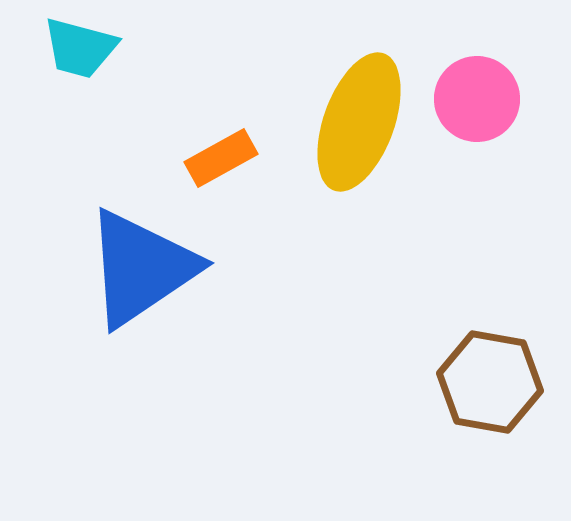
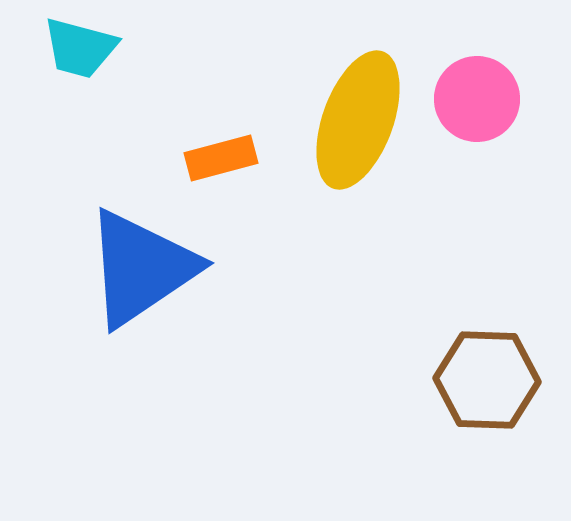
yellow ellipse: moved 1 px left, 2 px up
orange rectangle: rotated 14 degrees clockwise
brown hexagon: moved 3 px left, 2 px up; rotated 8 degrees counterclockwise
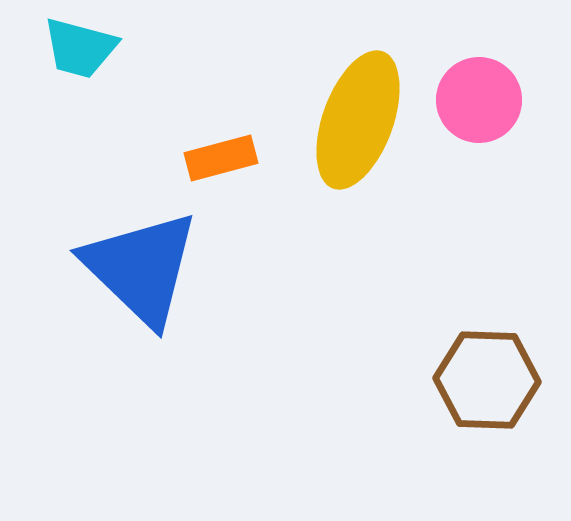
pink circle: moved 2 px right, 1 px down
blue triangle: rotated 42 degrees counterclockwise
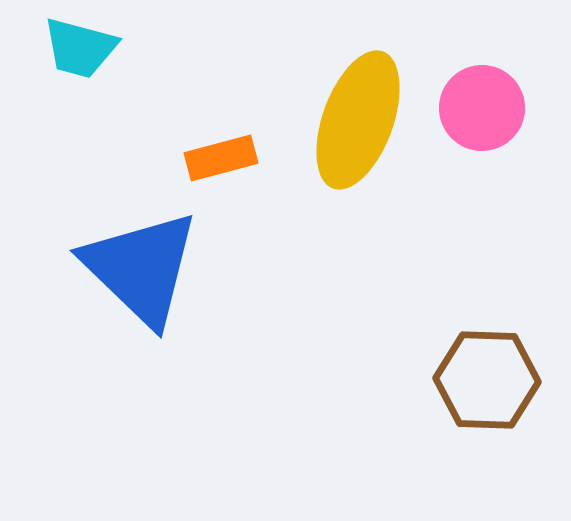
pink circle: moved 3 px right, 8 px down
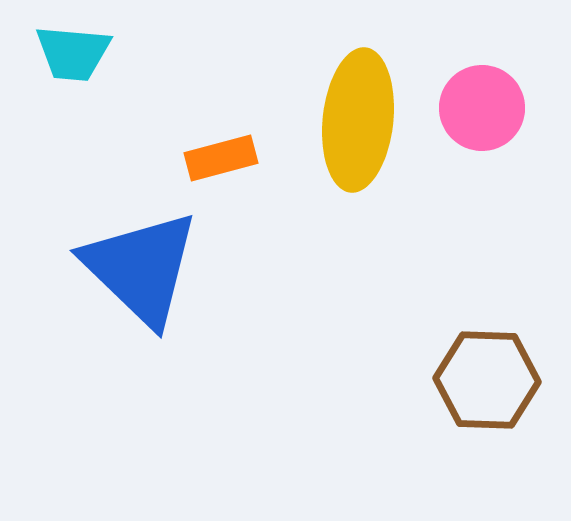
cyan trapezoid: moved 7 px left, 5 px down; rotated 10 degrees counterclockwise
yellow ellipse: rotated 14 degrees counterclockwise
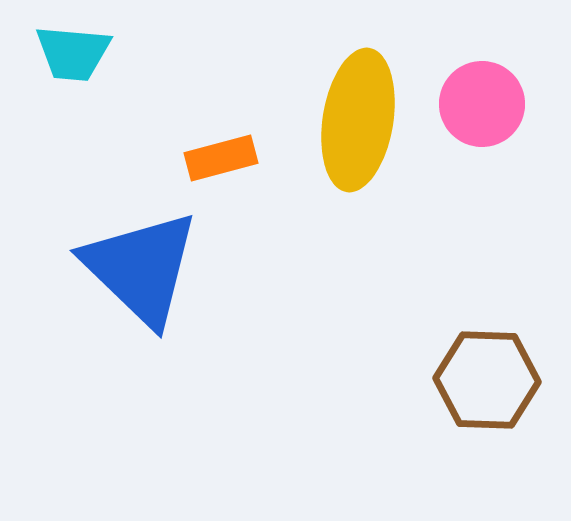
pink circle: moved 4 px up
yellow ellipse: rotated 3 degrees clockwise
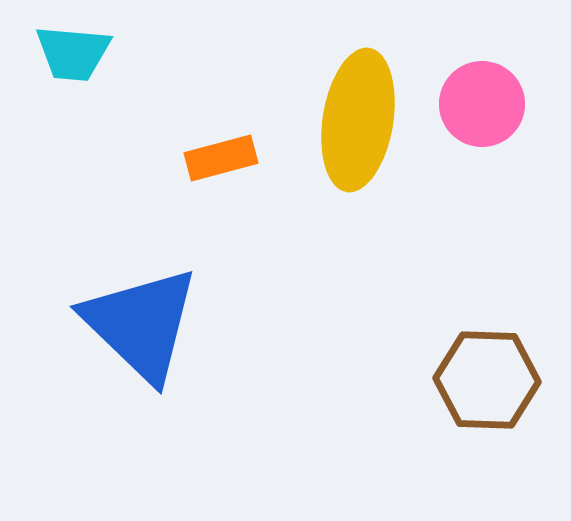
blue triangle: moved 56 px down
